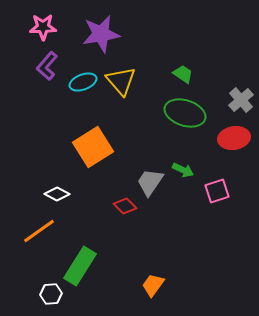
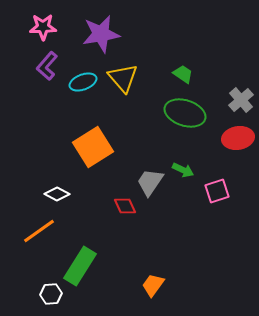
yellow triangle: moved 2 px right, 3 px up
red ellipse: moved 4 px right
red diamond: rotated 20 degrees clockwise
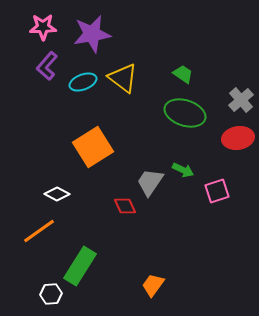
purple star: moved 9 px left
yellow triangle: rotated 12 degrees counterclockwise
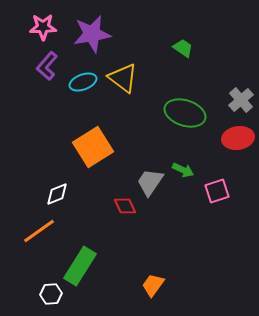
green trapezoid: moved 26 px up
white diamond: rotated 50 degrees counterclockwise
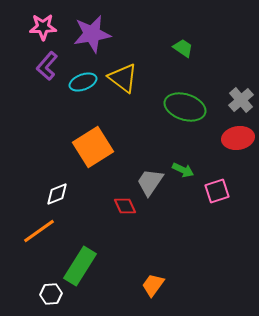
green ellipse: moved 6 px up
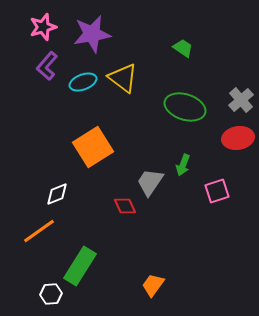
pink star: rotated 16 degrees counterclockwise
green arrow: moved 5 px up; rotated 85 degrees clockwise
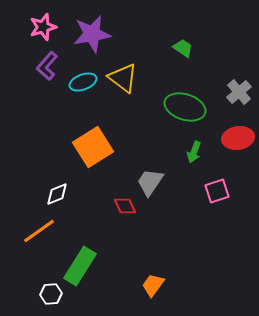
gray cross: moved 2 px left, 8 px up
green arrow: moved 11 px right, 13 px up
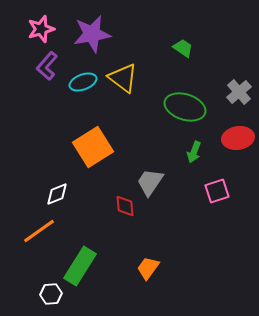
pink star: moved 2 px left, 2 px down
red diamond: rotated 20 degrees clockwise
orange trapezoid: moved 5 px left, 17 px up
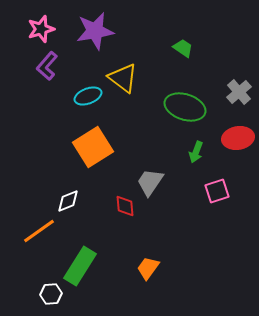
purple star: moved 3 px right, 3 px up
cyan ellipse: moved 5 px right, 14 px down
green arrow: moved 2 px right
white diamond: moved 11 px right, 7 px down
